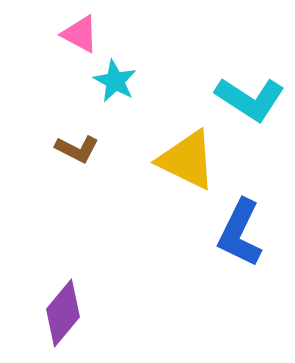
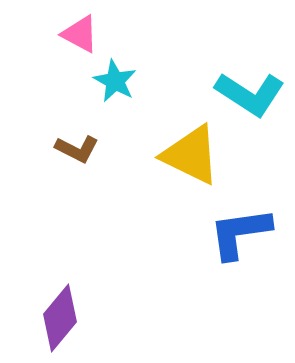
cyan L-shape: moved 5 px up
yellow triangle: moved 4 px right, 5 px up
blue L-shape: rotated 56 degrees clockwise
purple diamond: moved 3 px left, 5 px down
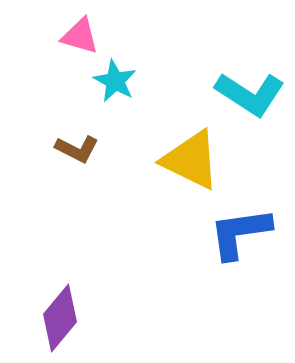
pink triangle: moved 2 px down; rotated 12 degrees counterclockwise
yellow triangle: moved 5 px down
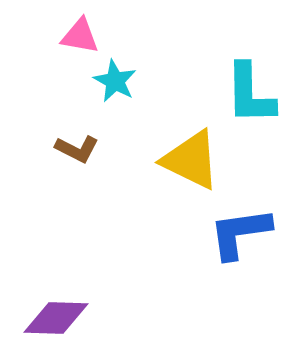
pink triangle: rotated 6 degrees counterclockwise
cyan L-shape: rotated 56 degrees clockwise
purple diamond: moved 4 px left; rotated 52 degrees clockwise
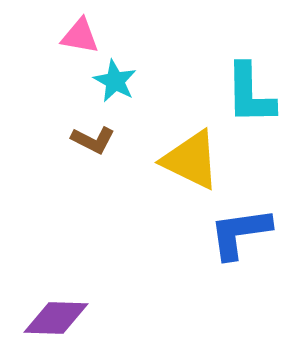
brown L-shape: moved 16 px right, 9 px up
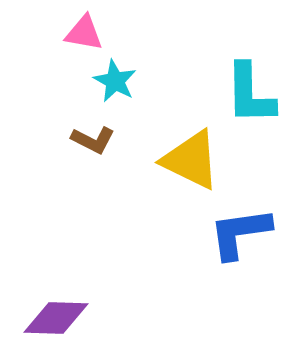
pink triangle: moved 4 px right, 3 px up
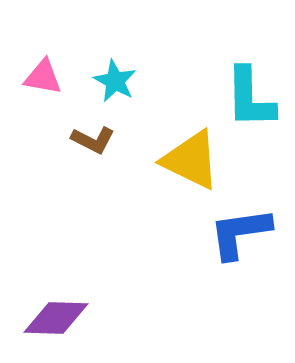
pink triangle: moved 41 px left, 44 px down
cyan L-shape: moved 4 px down
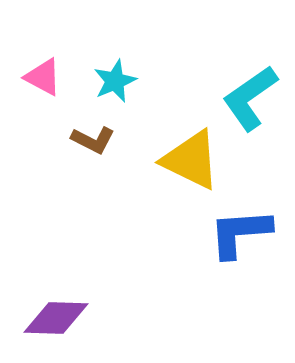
pink triangle: rotated 18 degrees clockwise
cyan star: rotated 21 degrees clockwise
cyan L-shape: rotated 56 degrees clockwise
blue L-shape: rotated 4 degrees clockwise
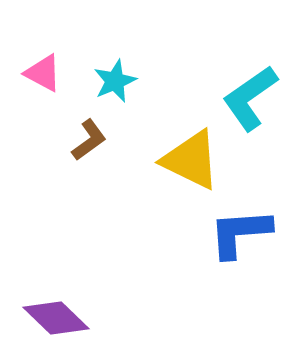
pink triangle: moved 4 px up
brown L-shape: moved 4 px left; rotated 63 degrees counterclockwise
purple diamond: rotated 42 degrees clockwise
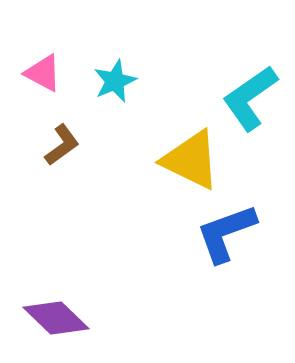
brown L-shape: moved 27 px left, 5 px down
blue L-shape: moved 14 px left; rotated 16 degrees counterclockwise
